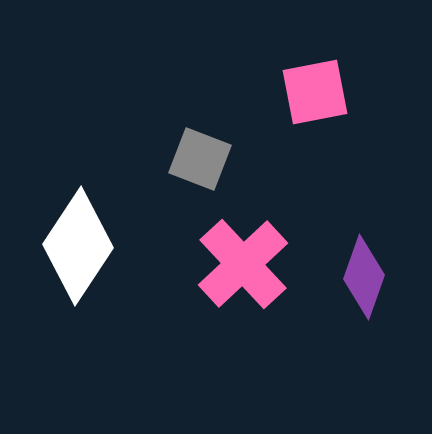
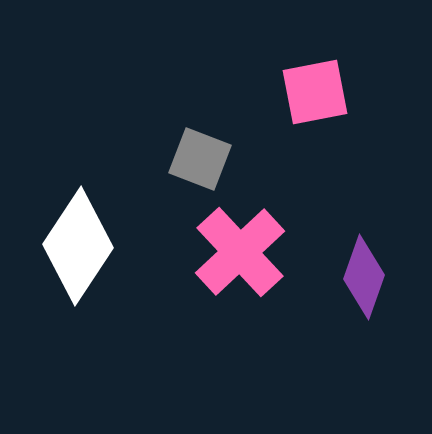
pink cross: moved 3 px left, 12 px up
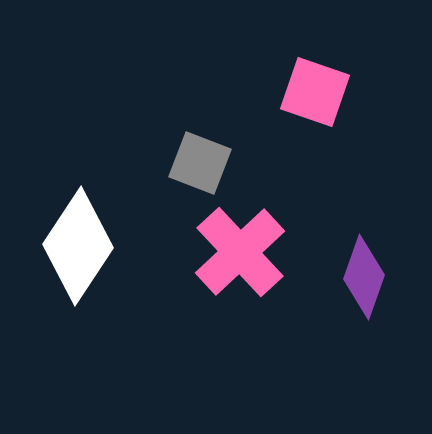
pink square: rotated 30 degrees clockwise
gray square: moved 4 px down
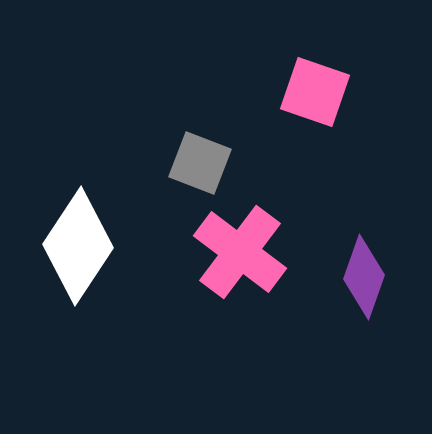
pink cross: rotated 10 degrees counterclockwise
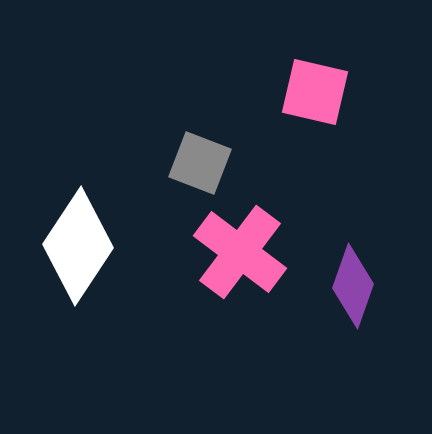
pink square: rotated 6 degrees counterclockwise
purple diamond: moved 11 px left, 9 px down
